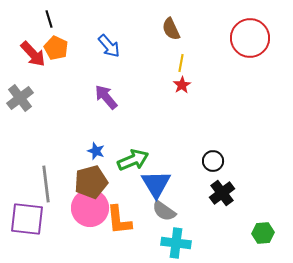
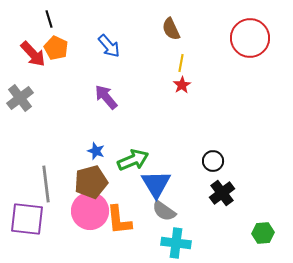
pink circle: moved 3 px down
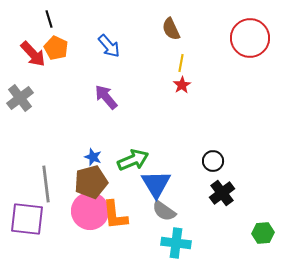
blue star: moved 3 px left, 6 px down
orange L-shape: moved 4 px left, 5 px up
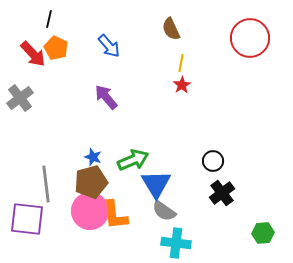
black line: rotated 30 degrees clockwise
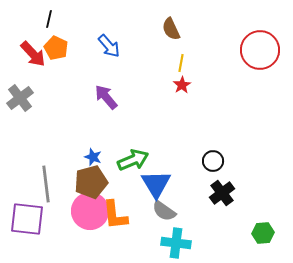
red circle: moved 10 px right, 12 px down
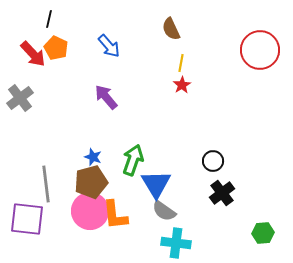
green arrow: rotated 48 degrees counterclockwise
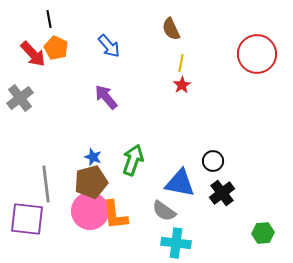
black line: rotated 24 degrees counterclockwise
red circle: moved 3 px left, 4 px down
blue triangle: moved 24 px right, 1 px up; rotated 48 degrees counterclockwise
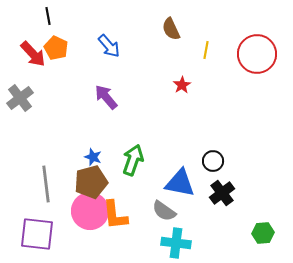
black line: moved 1 px left, 3 px up
yellow line: moved 25 px right, 13 px up
purple square: moved 10 px right, 15 px down
